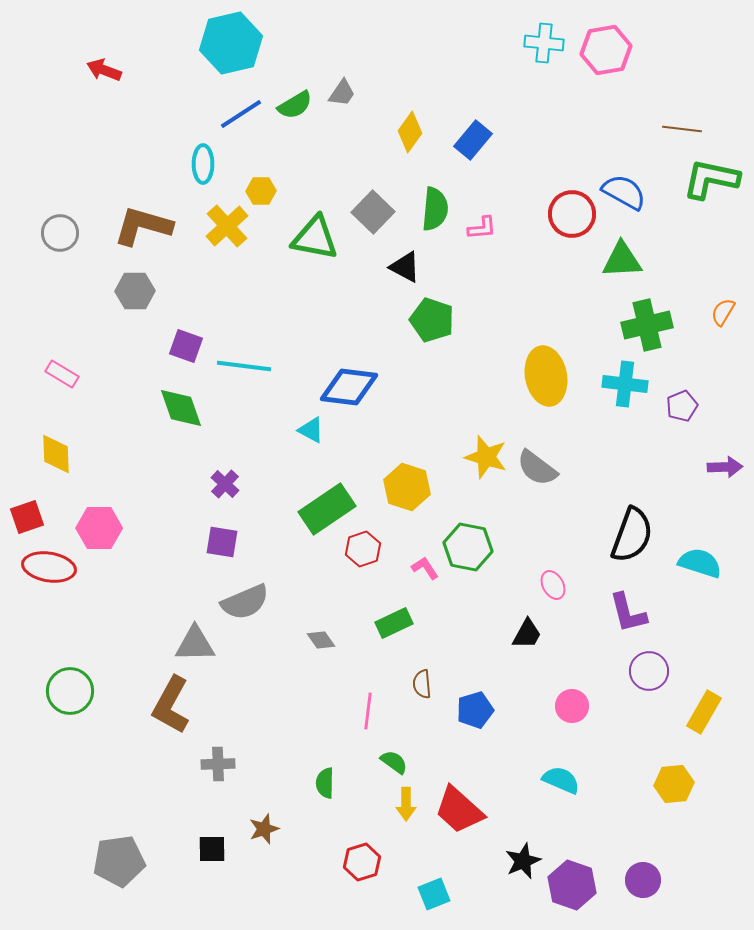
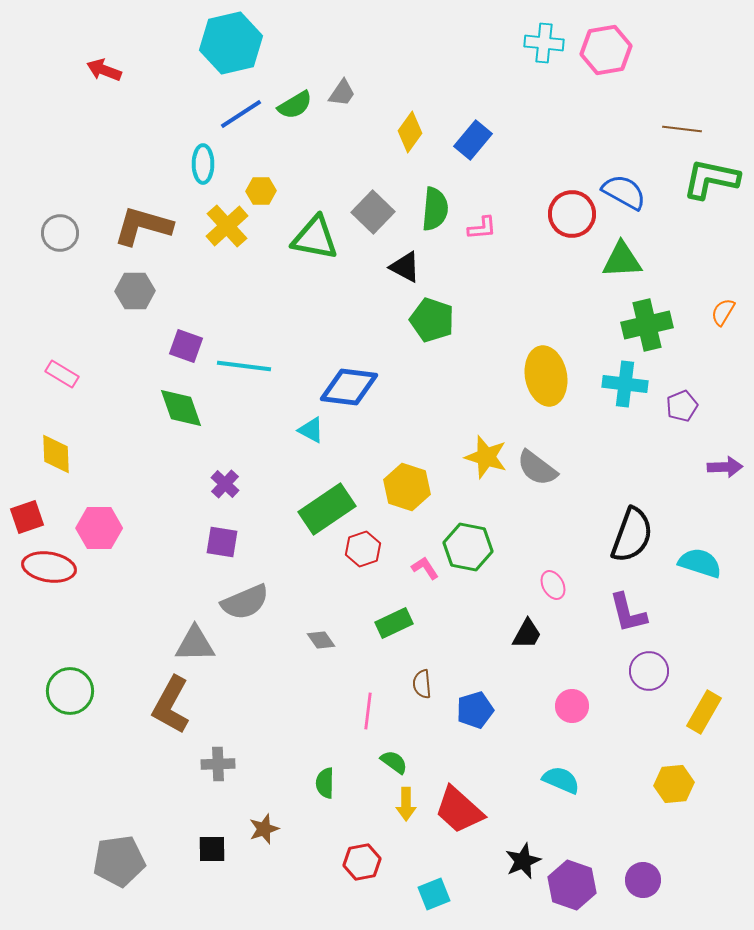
red hexagon at (362, 862): rotated 6 degrees clockwise
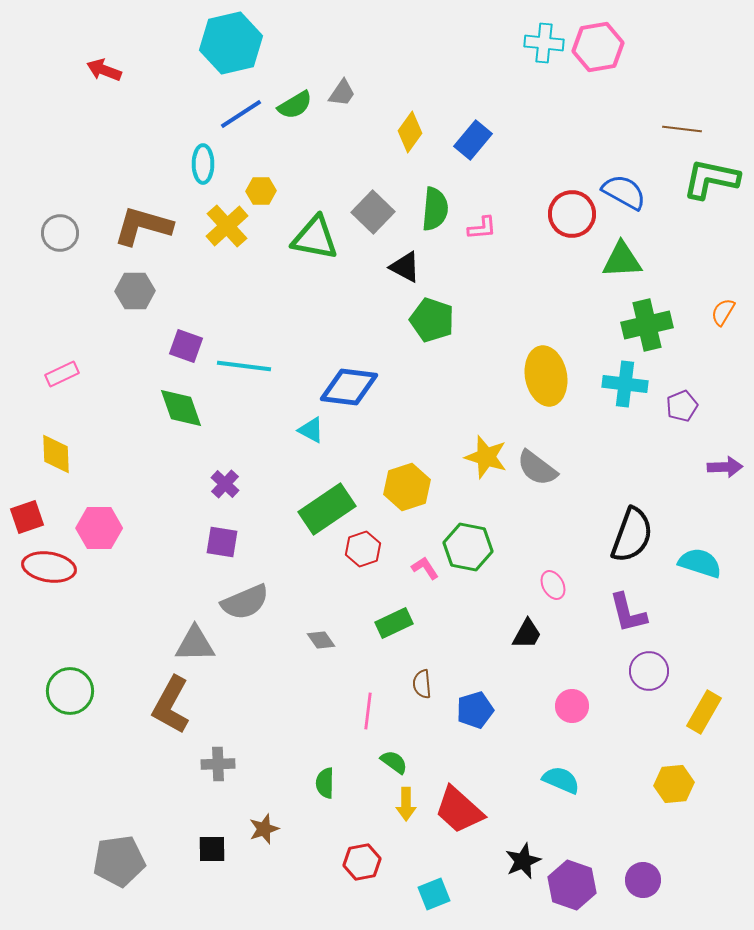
pink hexagon at (606, 50): moved 8 px left, 3 px up
pink rectangle at (62, 374): rotated 56 degrees counterclockwise
yellow hexagon at (407, 487): rotated 24 degrees clockwise
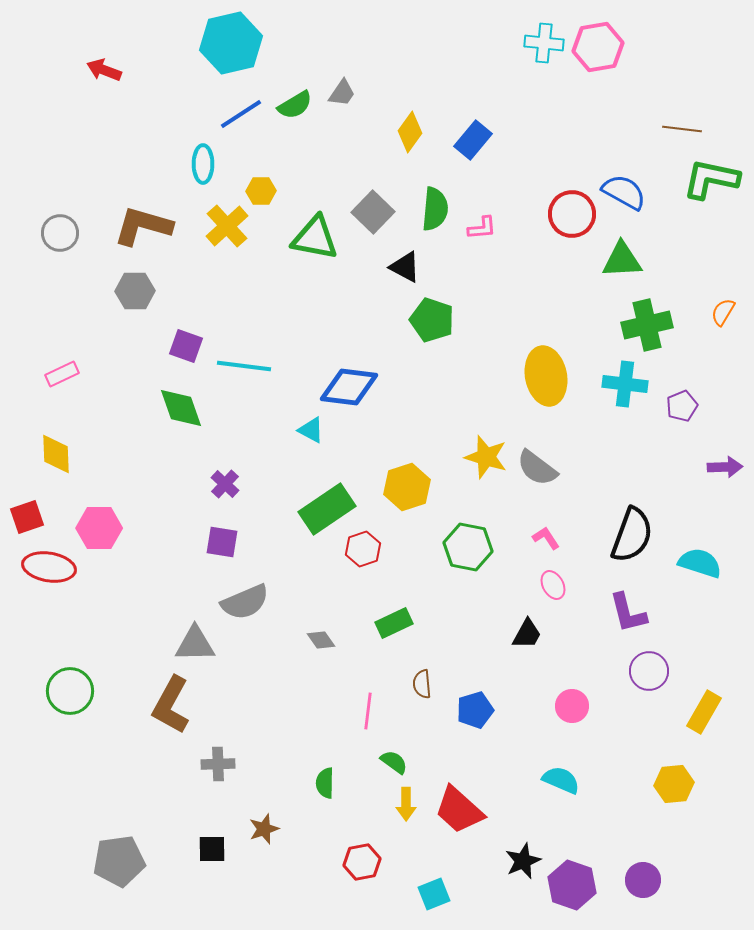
pink L-shape at (425, 568): moved 121 px right, 30 px up
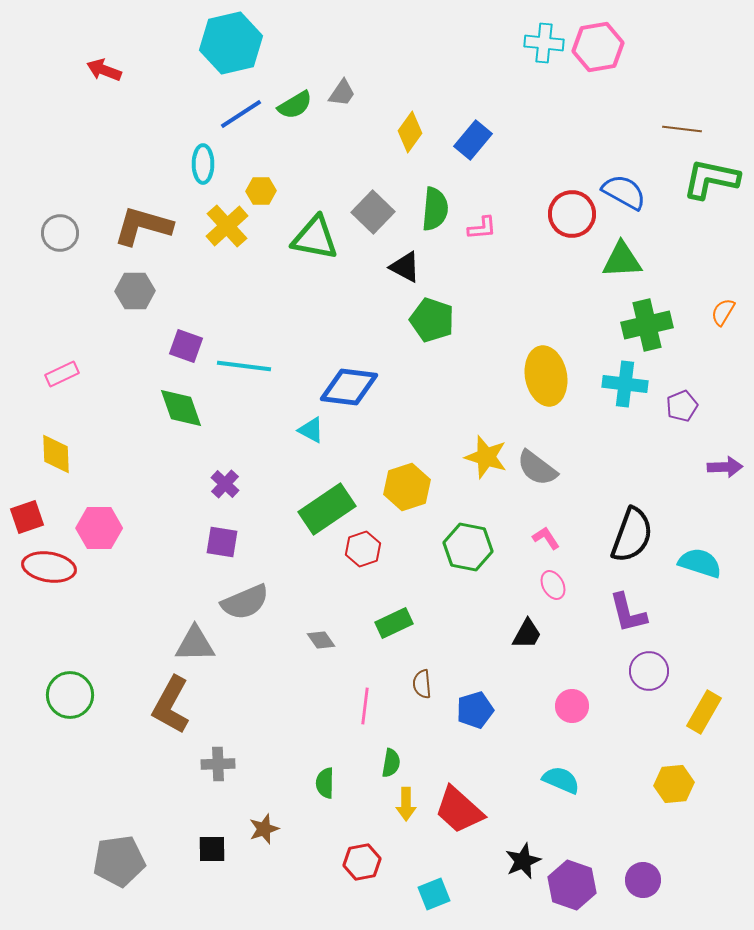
green circle at (70, 691): moved 4 px down
pink line at (368, 711): moved 3 px left, 5 px up
green semicircle at (394, 762): moved 3 px left, 1 px down; rotated 64 degrees clockwise
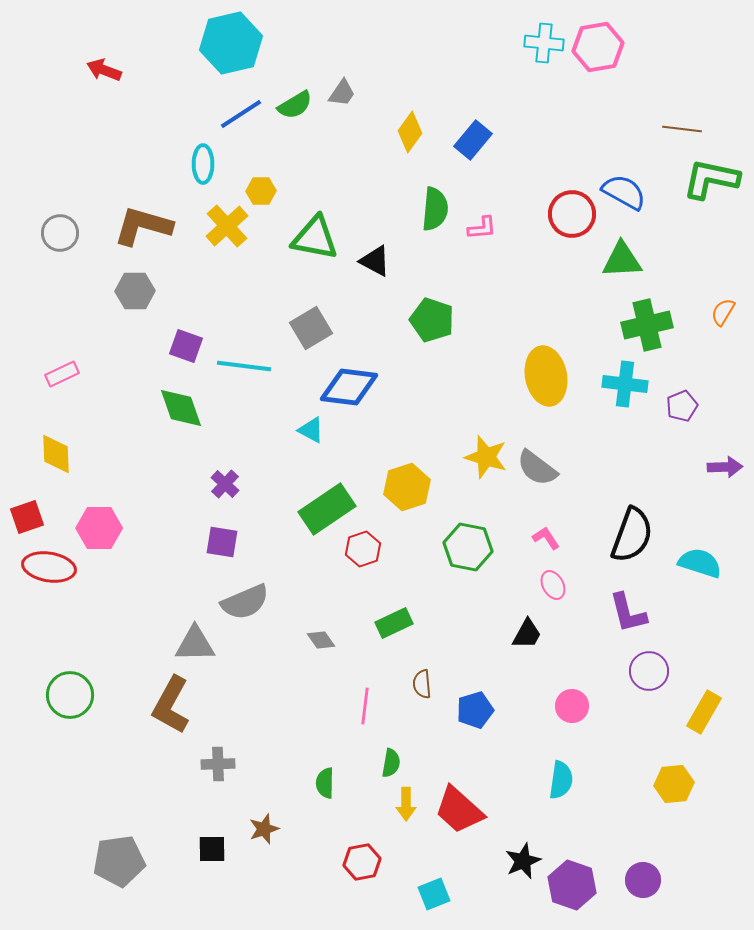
gray square at (373, 212): moved 62 px left, 116 px down; rotated 15 degrees clockwise
black triangle at (405, 267): moved 30 px left, 6 px up
cyan semicircle at (561, 780): rotated 75 degrees clockwise
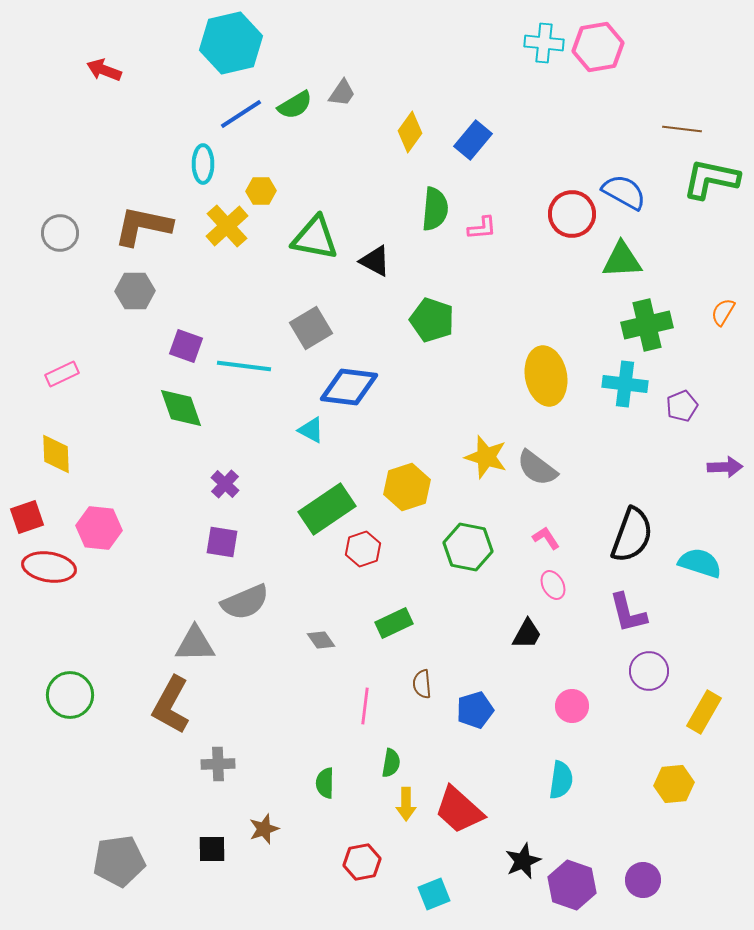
brown L-shape at (143, 226): rotated 4 degrees counterclockwise
pink hexagon at (99, 528): rotated 6 degrees clockwise
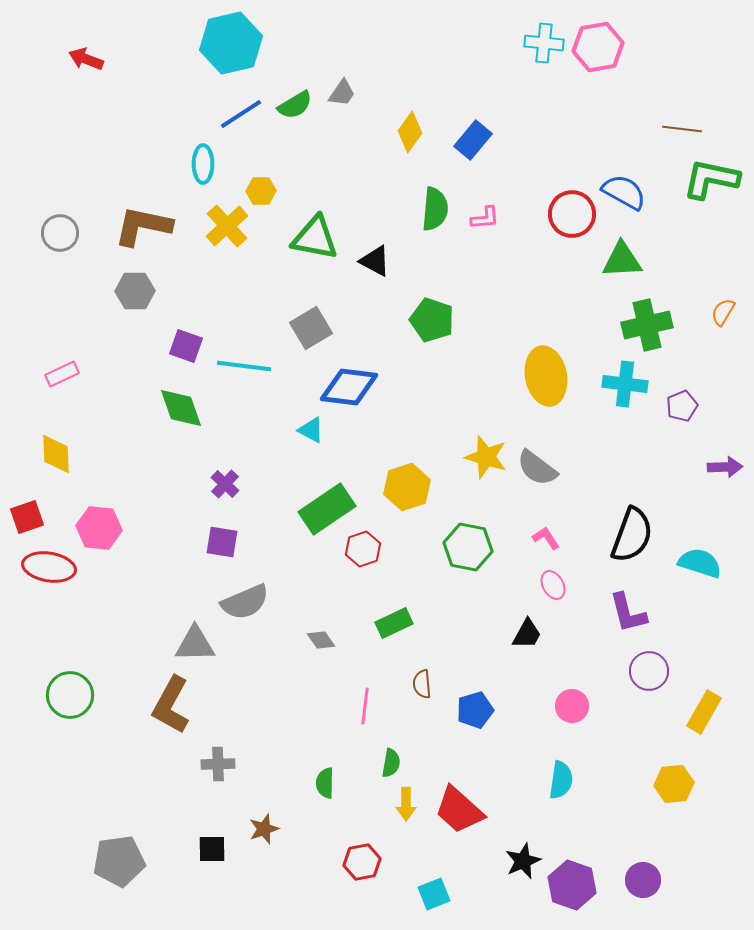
red arrow at (104, 70): moved 18 px left, 11 px up
pink L-shape at (482, 228): moved 3 px right, 10 px up
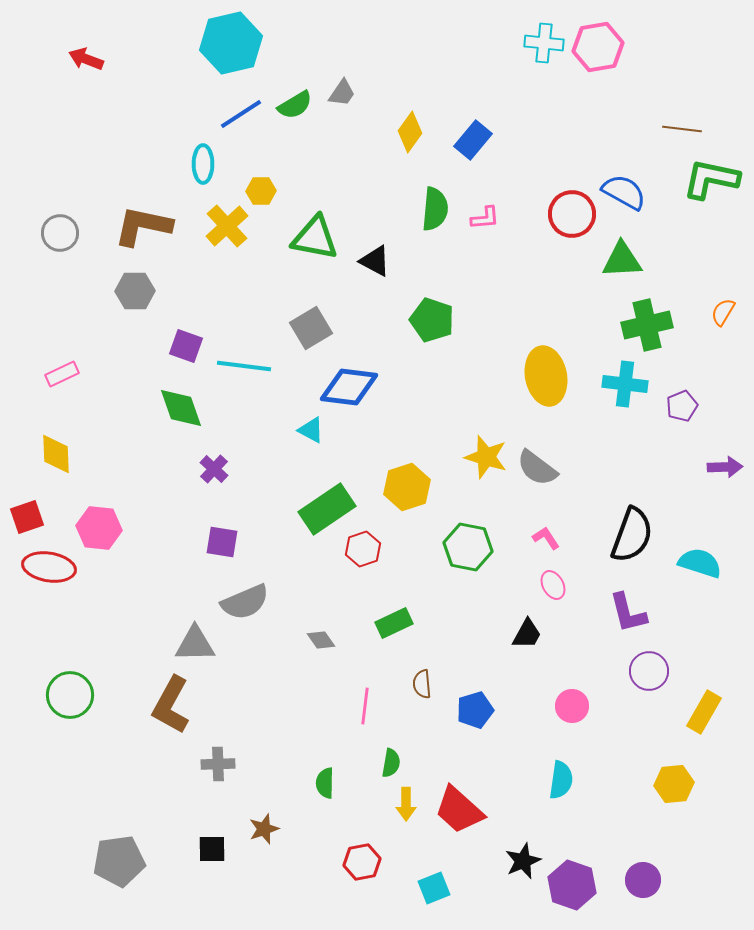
purple cross at (225, 484): moved 11 px left, 15 px up
cyan square at (434, 894): moved 6 px up
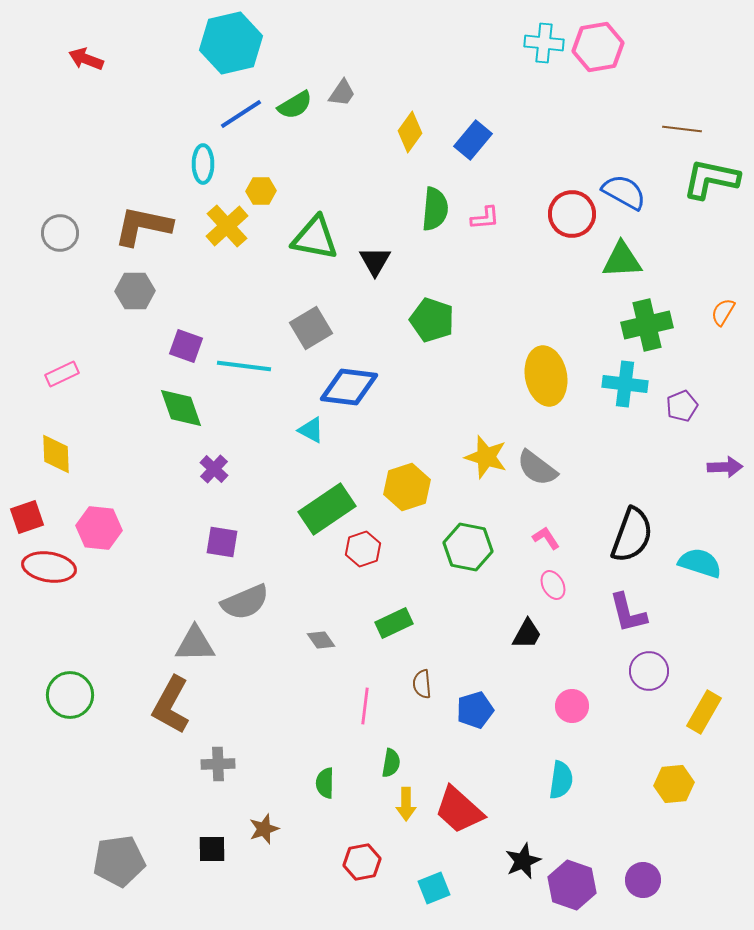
black triangle at (375, 261): rotated 32 degrees clockwise
